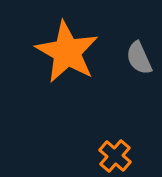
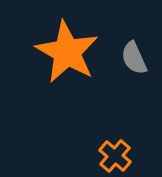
gray semicircle: moved 5 px left
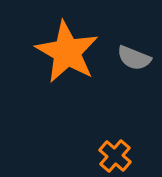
gray semicircle: rotated 44 degrees counterclockwise
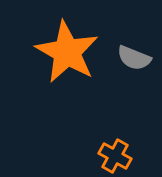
orange cross: rotated 12 degrees counterclockwise
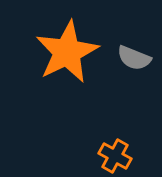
orange star: rotated 16 degrees clockwise
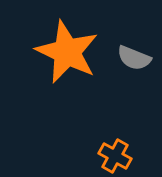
orange star: rotated 20 degrees counterclockwise
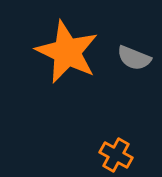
orange cross: moved 1 px right, 1 px up
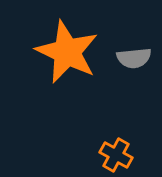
gray semicircle: rotated 28 degrees counterclockwise
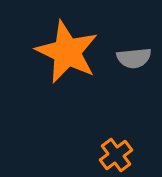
orange cross: rotated 24 degrees clockwise
